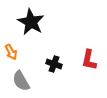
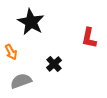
red L-shape: moved 22 px up
black cross: rotated 28 degrees clockwise
gray semicircle: rotated 100 degrees clockwise
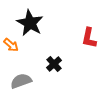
black star: moved 1 px left, 1 px down
orange arrow: moved 7 px up; rotated 21 degrees counterclockwise
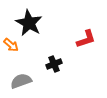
black star: moved 1 px left
red L-shape: moved 3 px left, 1 px down; rotated 120 degrees counterclockwise
black cross: rotated 21 degrees clockwise
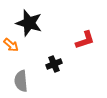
black star: rotated 12 degrees counterclockwise
red L-shape: moved 1 px left, 1 px down
gray semicircle: rotated 75 degrees counterclockwise
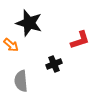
red L-shape: moved 5 px left
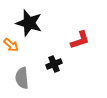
gray semicircle: moved 1 px right, 3 px up
